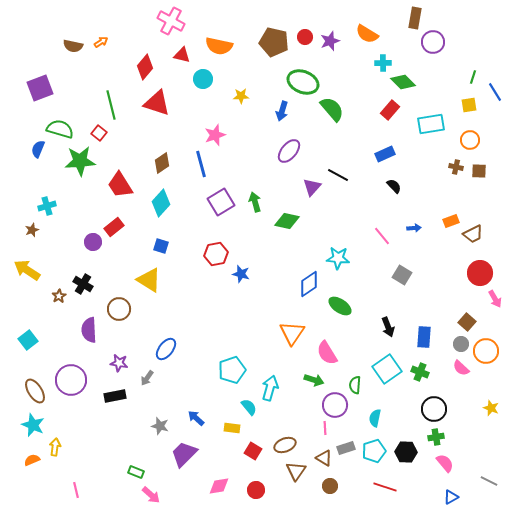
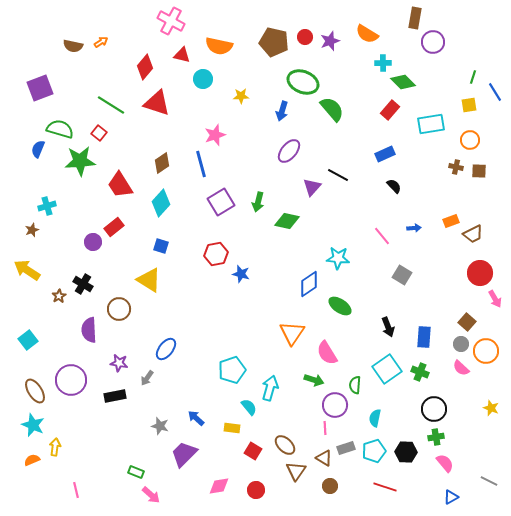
green line at (111, 105): rotated 44 degrees counterclockwise
green arrow at (255, 202): moved 3 px right; rotated 150 degrees counterclockwise
brown ellipse at (285, 445): rotated 65 degrees clockwise
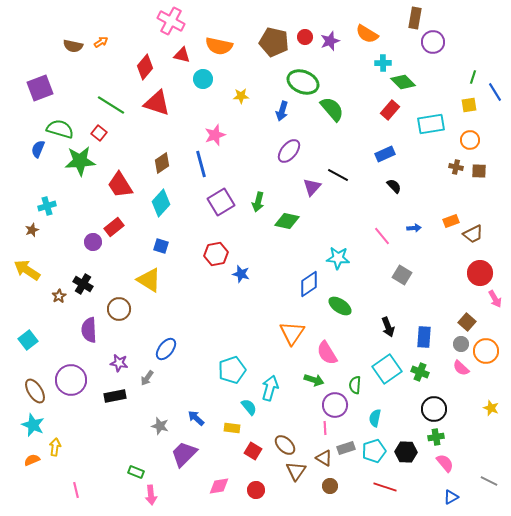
pink arrow at (151, 495): rotated 42 degrees clockwise
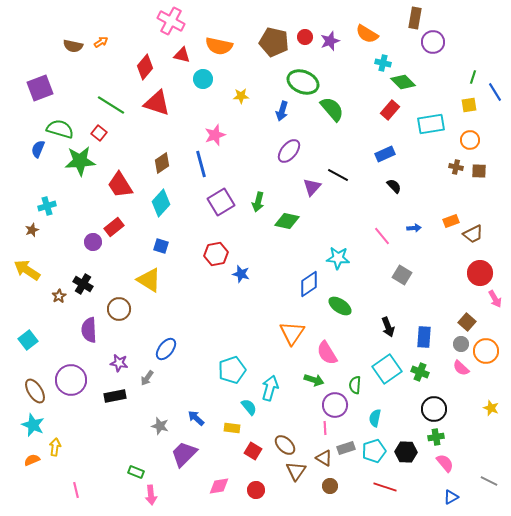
cyan cross at (383, 63): rotated 14 degrees clockwise
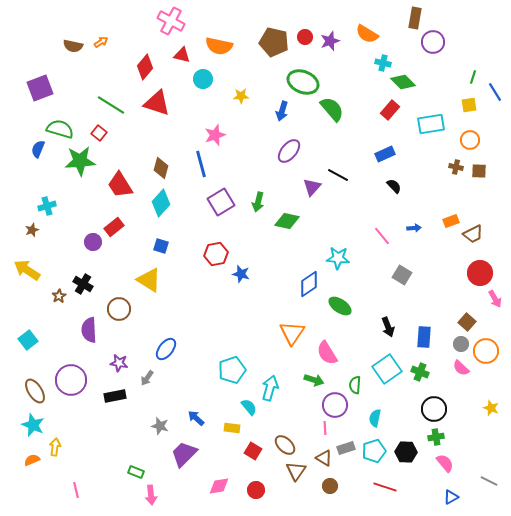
brown diamond at (162, 163): moved 1 px left, 5 px down; rotated 40 degrees counterclockwise
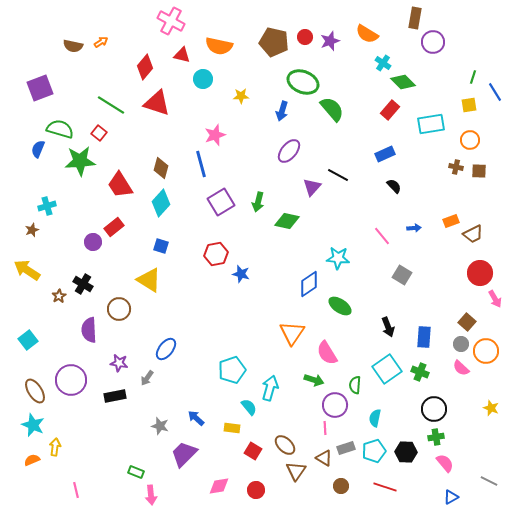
cyan cross at (383, 63): rotated 21 degrees clockwise
brown circle at (330, 486): moved 11 px right
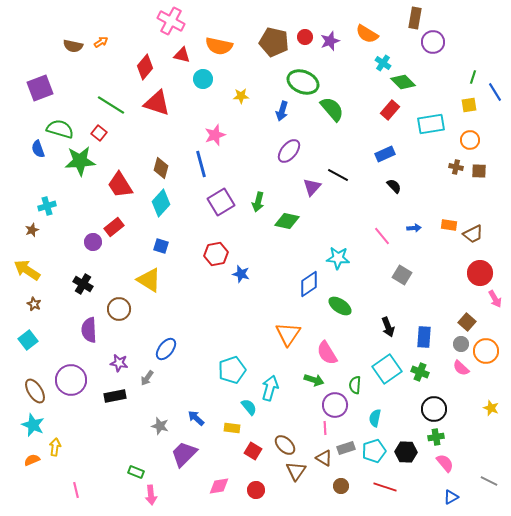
blue semicircle at (38, 149): rotated 42 degrees counterclockwise
orange rectangle at (451, 221): moved 2 px left, 4 px down; rotated 28 degrees clockwise
brown star at (59, 296): moved 25 px left, 8 px down; rotated 16 degrees counterclockwise
orange triangle at (292, 333): moved 4 px left, 1 px down
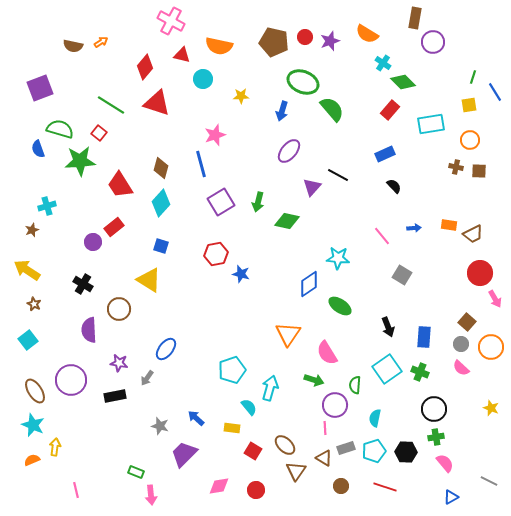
orange circle at (486, 351): moved 5 px right, 4 px up
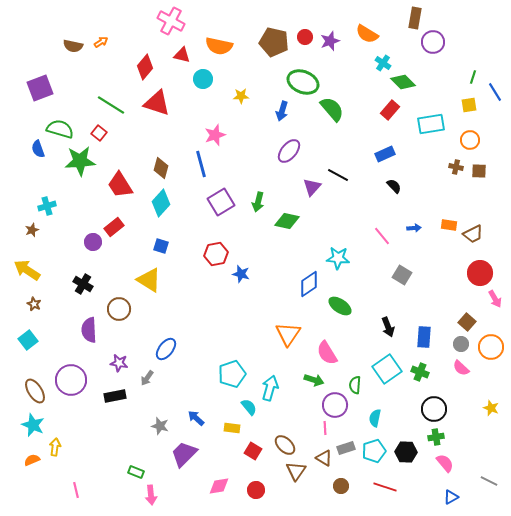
cyan pentagon at (232, 370): moved 4 px down
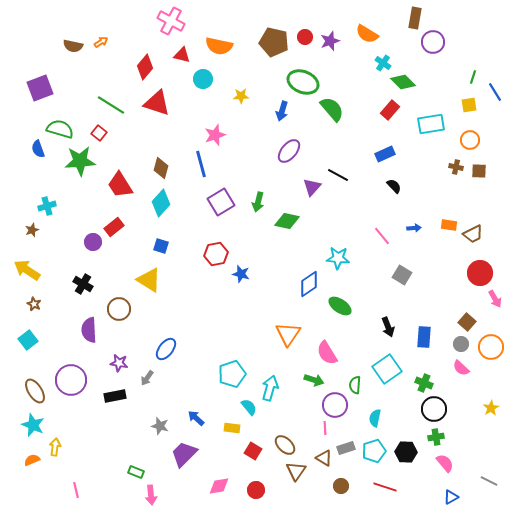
green cross at (420, 372): moved 4 px right, 11 px down
yellow star at (491, 408): rotated 21 degrees clockwise
